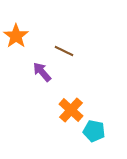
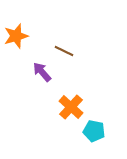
orange star: rotated 20 degrees clockwise
orange cross: moved 3 px up
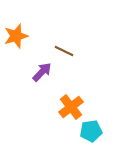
purple arrow: rotated 85 degrees clockwise
orange cross: rotated 10 degrees clockwise
cyan pentagon: moved 3 px left; rotated 20 degrees counterclockwise
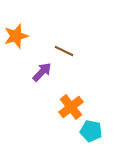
cyan pentagon: rotated 20 degrees clockwise
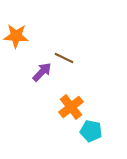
orange star: rotated 20 degrees clockwise
brown line: moved 7 px down
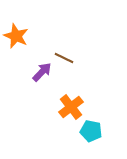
orange star: rotated 20 degrees clockwise
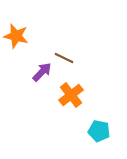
orange star: rotated 10 degrees counterclockwise
orange cross: moved 12 px up
cyan pentagon: moved 8 px right
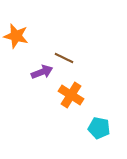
purple arrow: rotated 25 degrees clockwise
orange cross: rotated 20 degrees counterclockwise
cyan pentagon: moved 3 px up
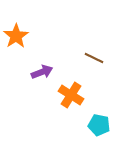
orange star: rotated 25 degrees clockwise
brown line: moved 30 px right
cyan pentagon: moved 3 px up
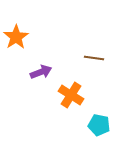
orange star: moved 1 px down
brown line: rotated 18 degrees counterclockwise
purple arrow: moved 1 px left
